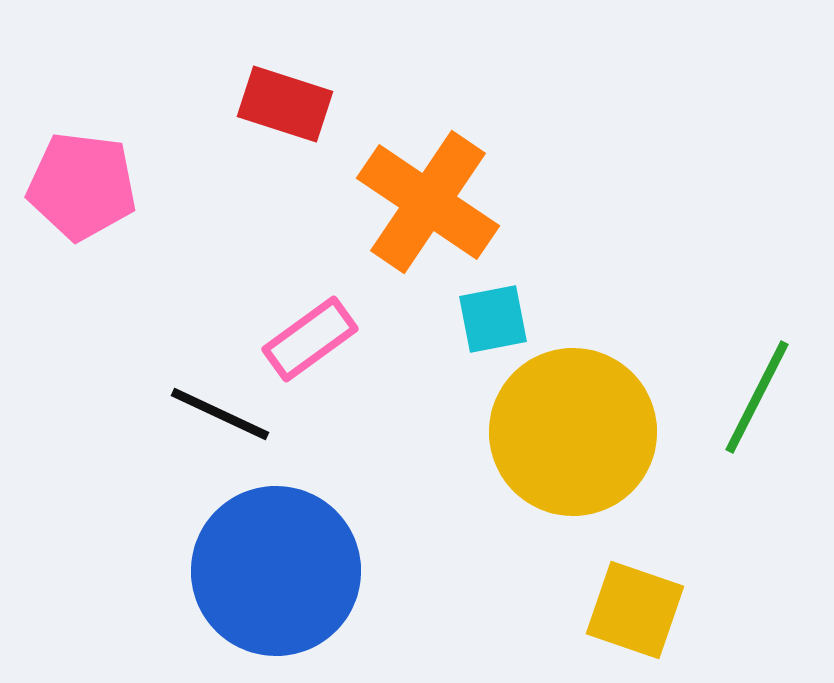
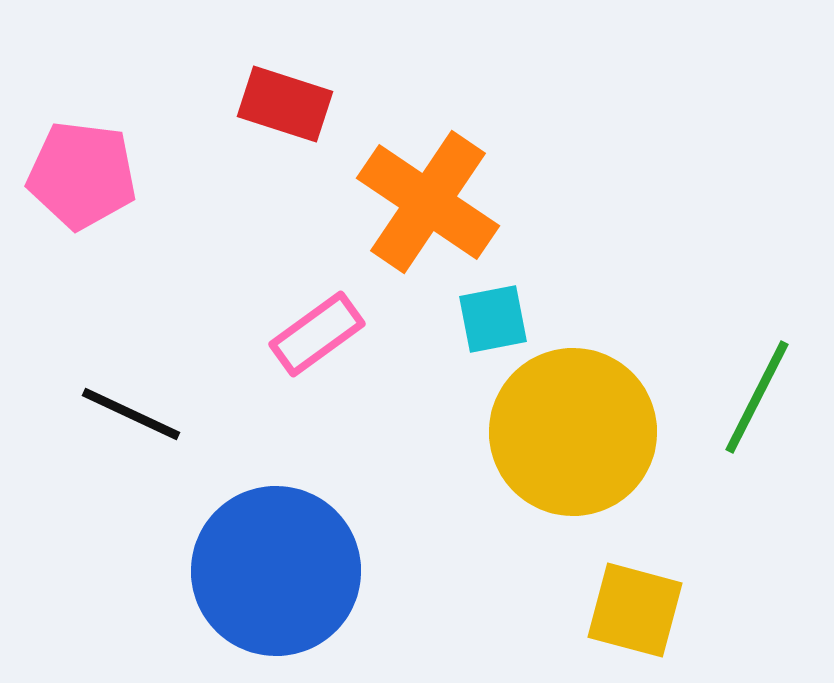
pink pentagon: moved 11 px up
pink rectangle: moved 7 px right, 5 px up
black line: moved 89 px left
yellow square: rotated 4 degrees counterclockwise
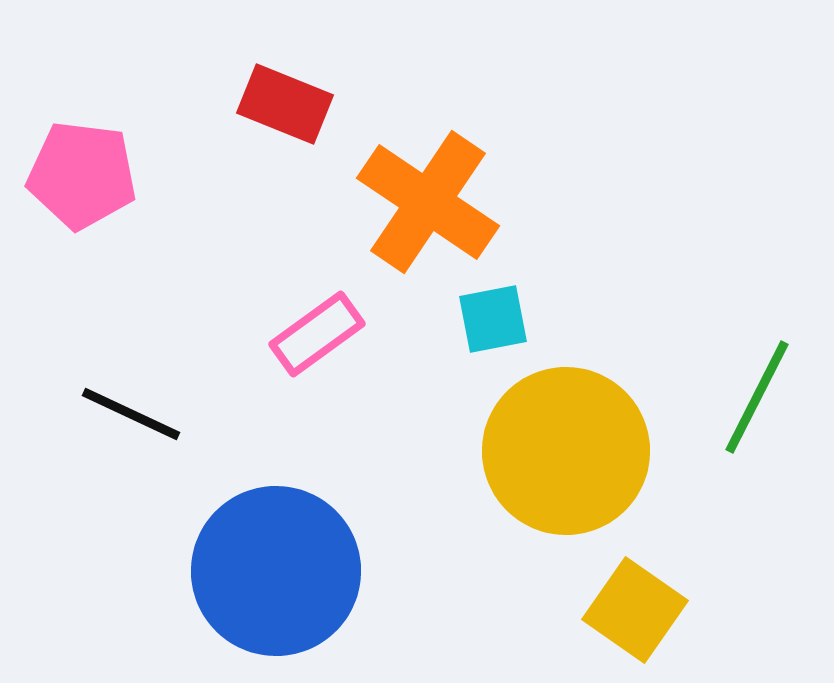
red rectangle: rotated 4 degrees clockwise
yellow circle: moved 7 px left, 19 px down
yellow square: rotated 20 degrees clockwise
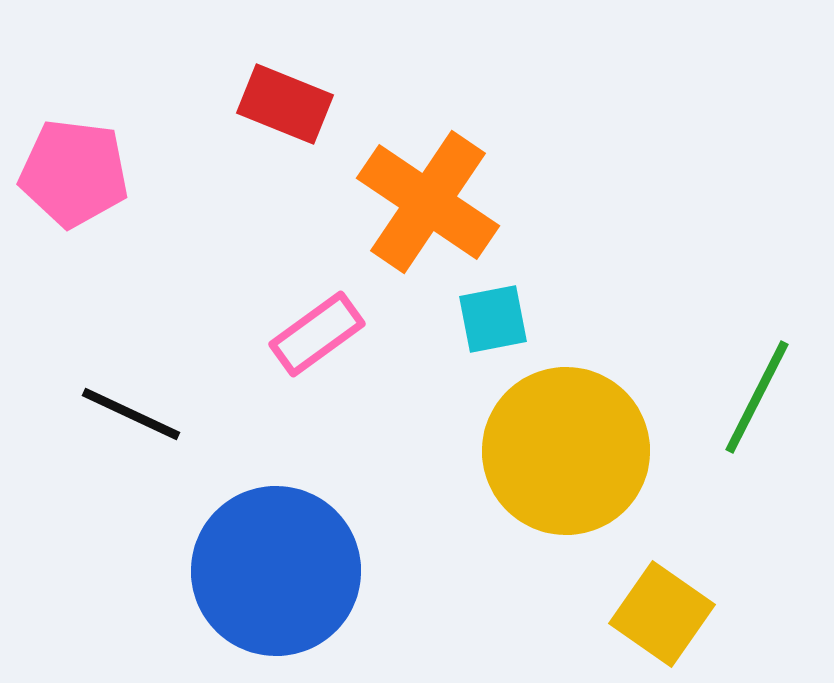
pink pentagon: moved 8 px left, 2 px up
yellow square: moved 27 px right, 4 px down
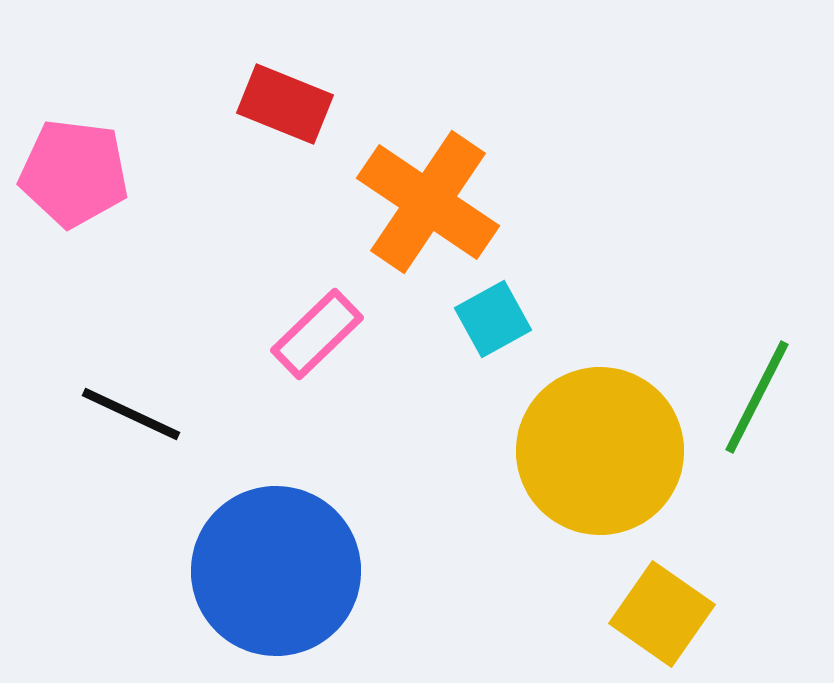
cyan square: rotated 18 degrees counterclockwise
pink rectangle: rotated 8 degrees counterclockwise
yellow circle: moved 34 px right
